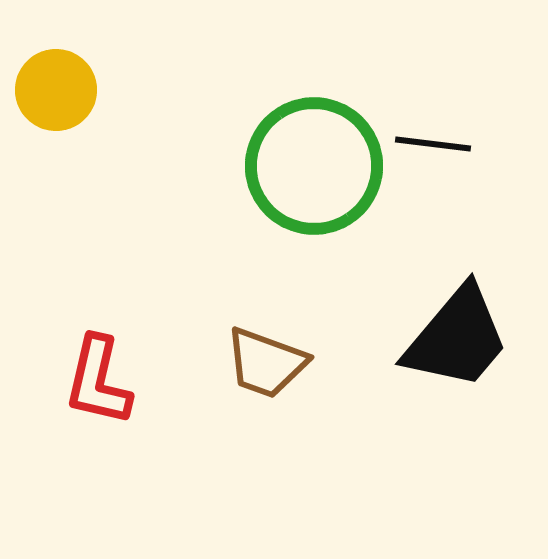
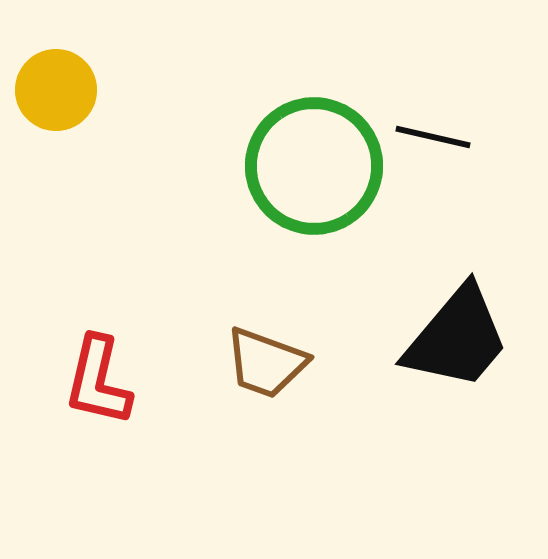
black line: moved 7 px up; rotated 6 degrees clockwise
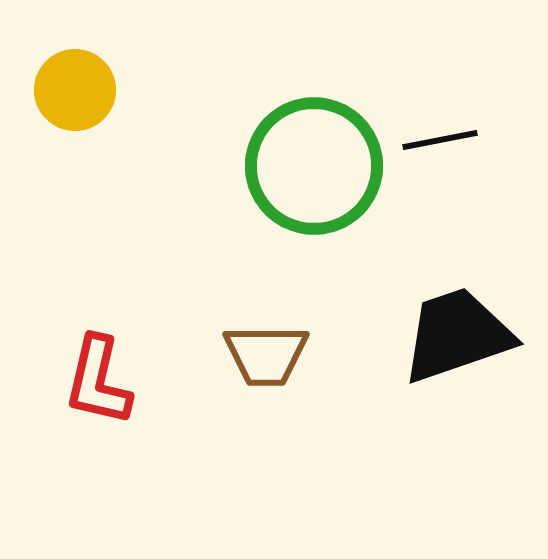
yellow circle: moved 19 px right
black line: moved 7 px right, 3 px down; rotated 24 degrees counterclockwise
black trapezoid: moved 3 px up; rotated 149 degrees counterclockwise
brown trapezoid: moved 8 px up; rotated 20 degrees counterclockwise
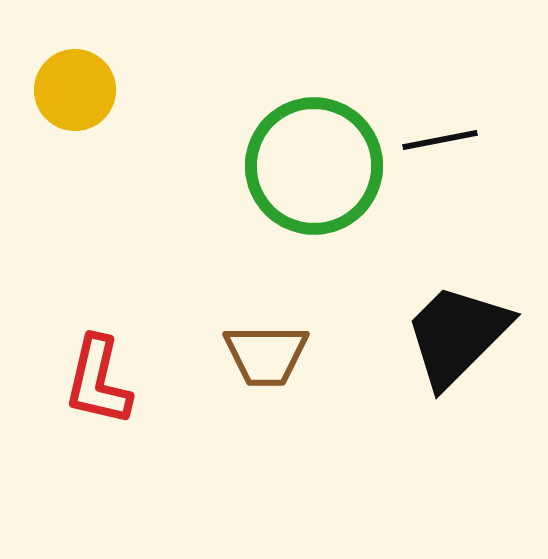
black trapezoid: rotated 26 degrees counterclockwise
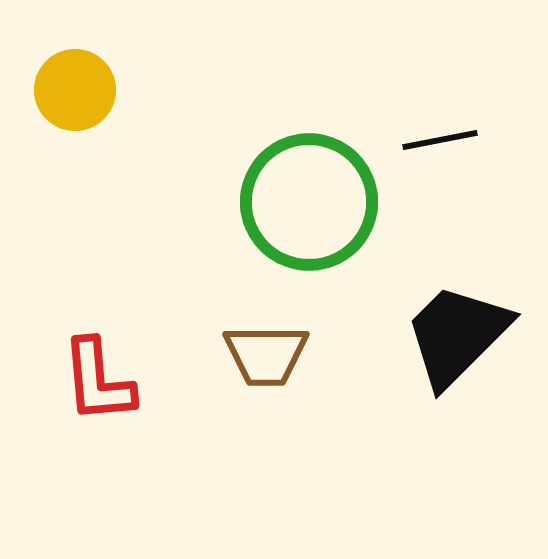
green circle: moved 5 px left, 36 px down
red L-shape: rotated 18 degrees counterclockwise
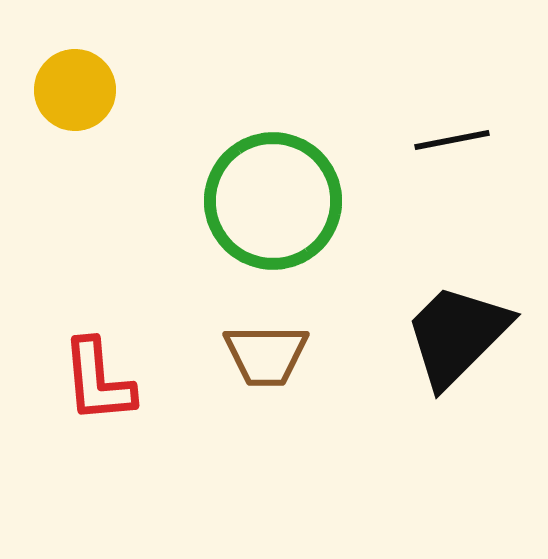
black line: moved 12 px right
green circle: moved 36 px left, 1 px up
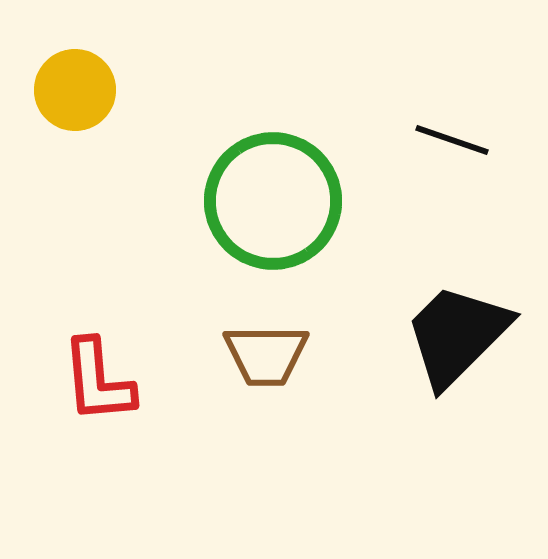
black line: rotated 30 degrees clockwise
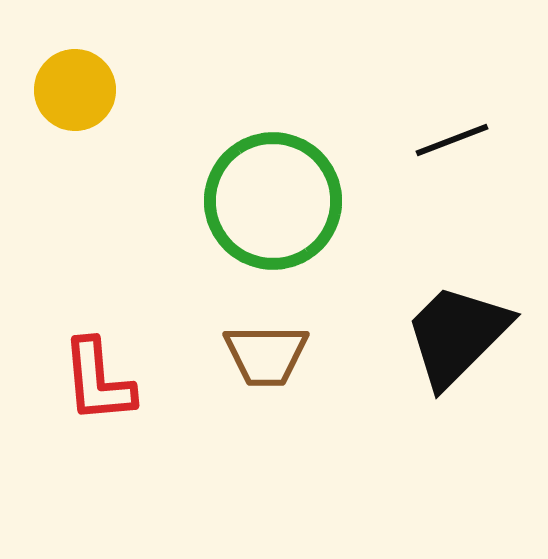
black line: rotated 40 degrees counterclockwise
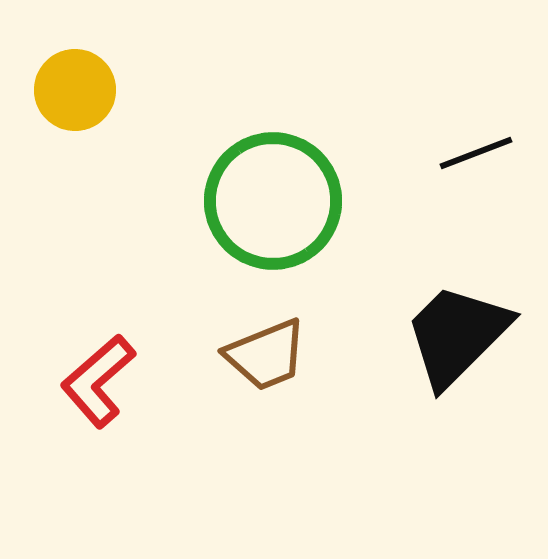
black line: moved 24 px right, 13 px down
brown trapezoid: rotated 22 degrees counterclockwise
red L-shape: rotated 54 degrees clockwise
